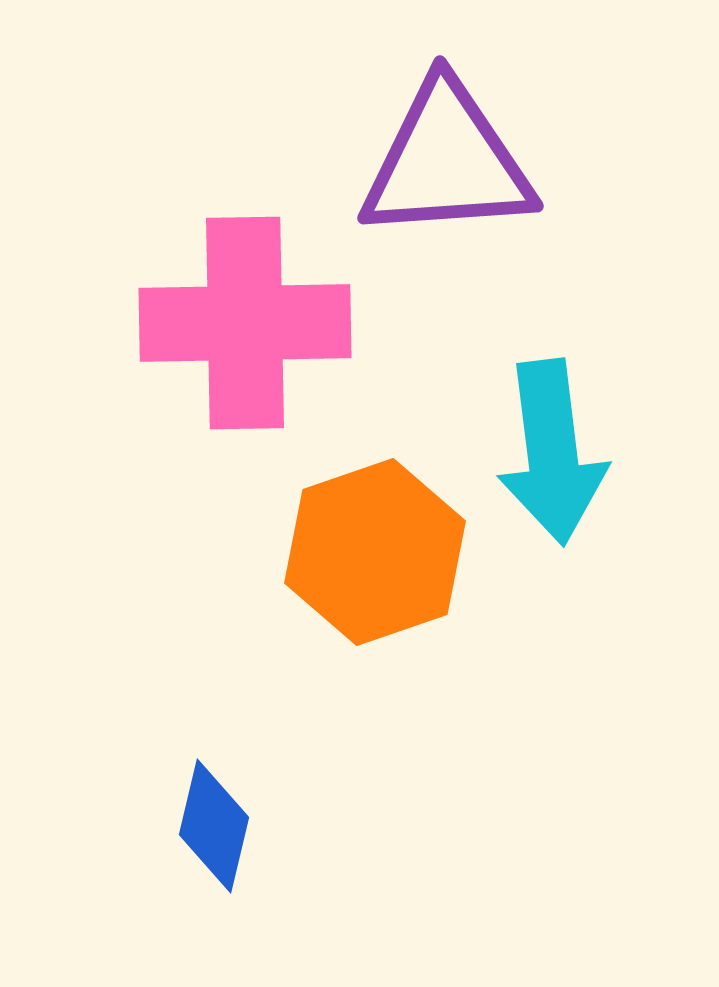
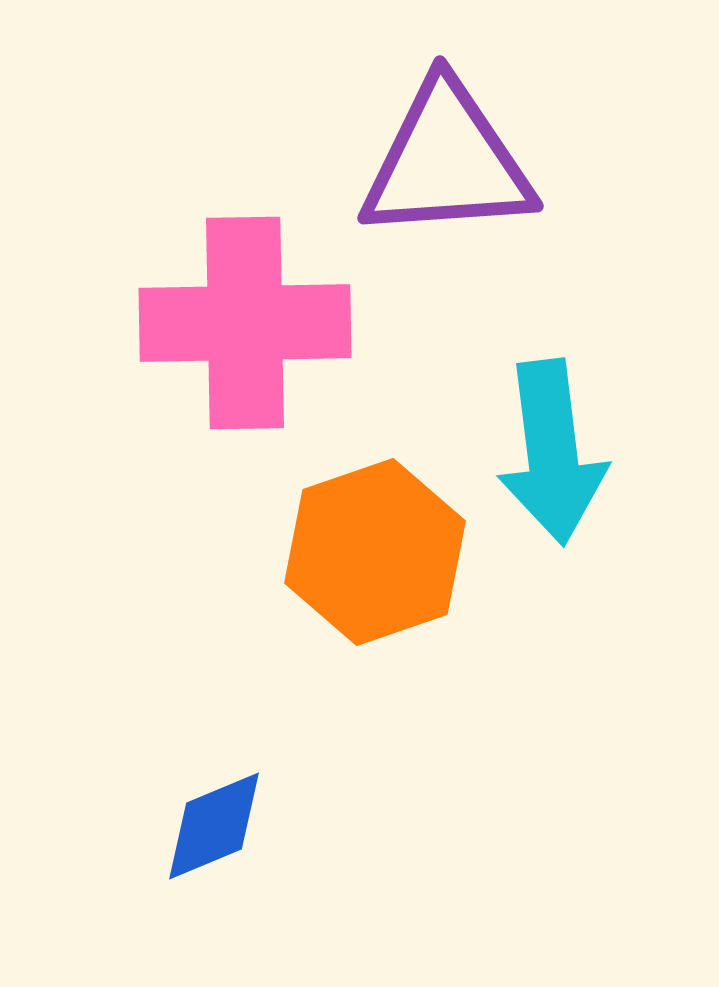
blue diamond: rotated 54 degrees clockwise
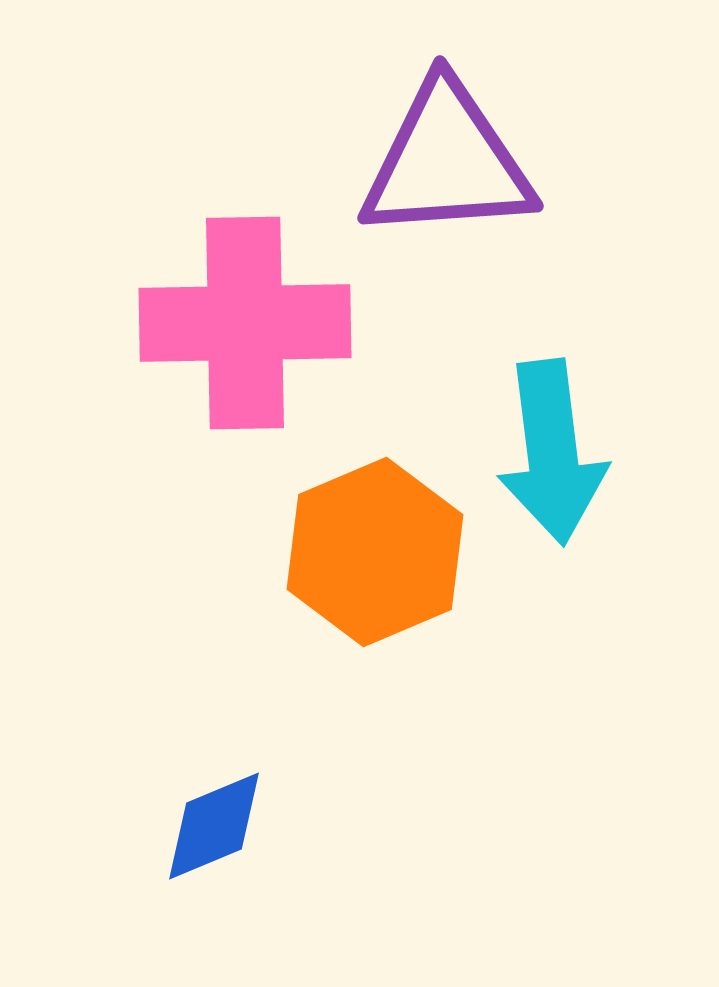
orange hexagon: rotated 4 degrees counterclockwise
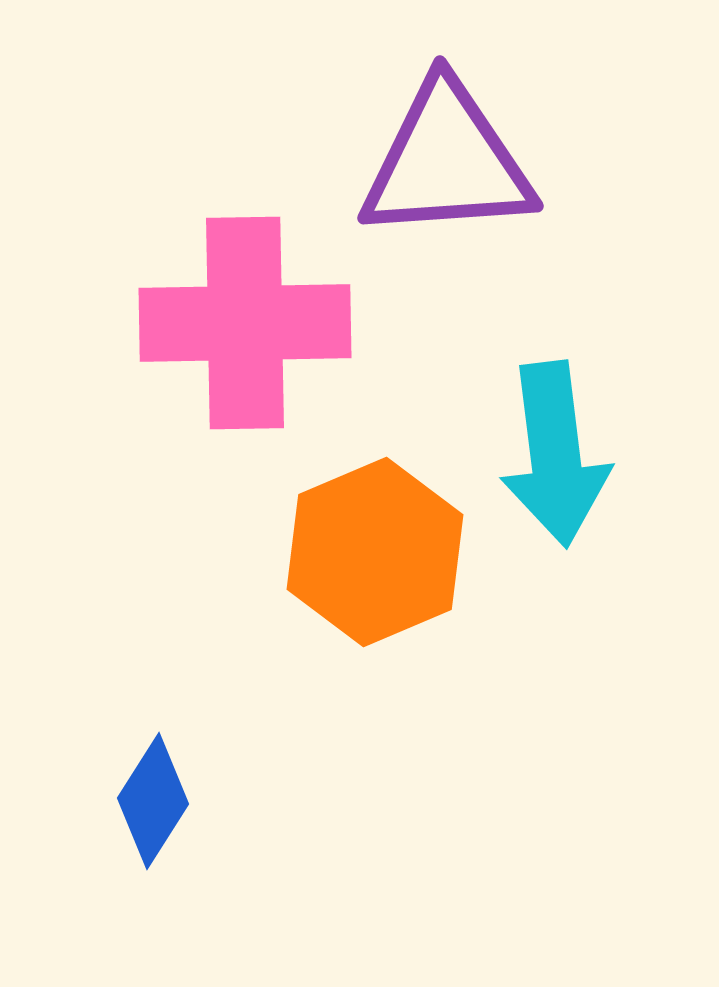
cyan arrow: moved 3 px right, 2 px down
blue diamond: moved 61 px left, 25 px up; rotated 35 degrees counterclockwise
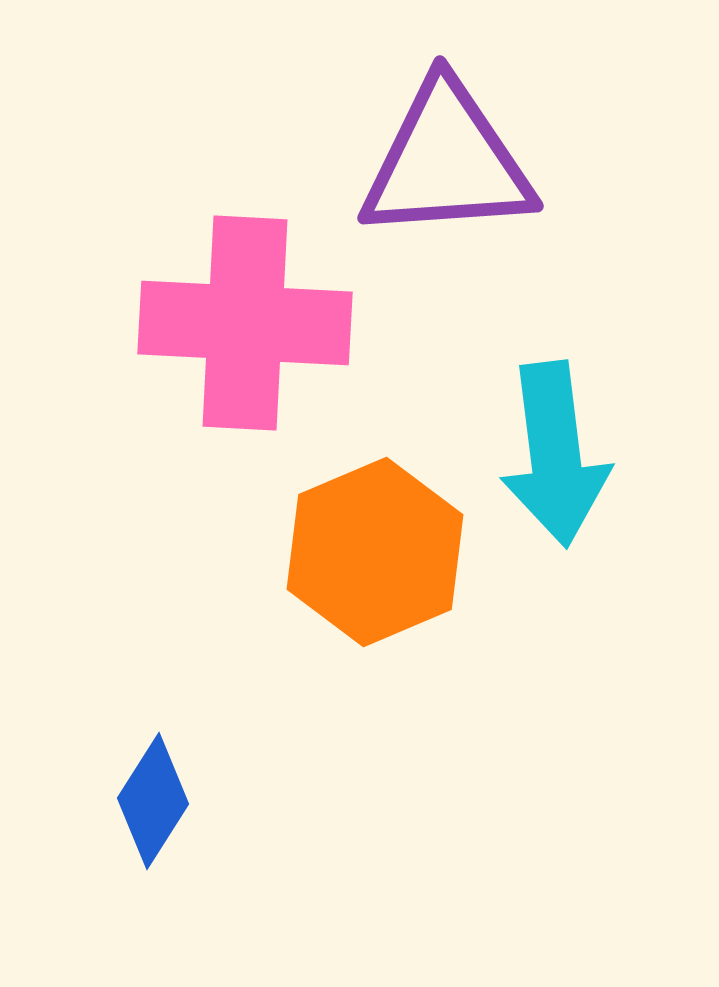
pink cross: rotated 4 degrees clockwise
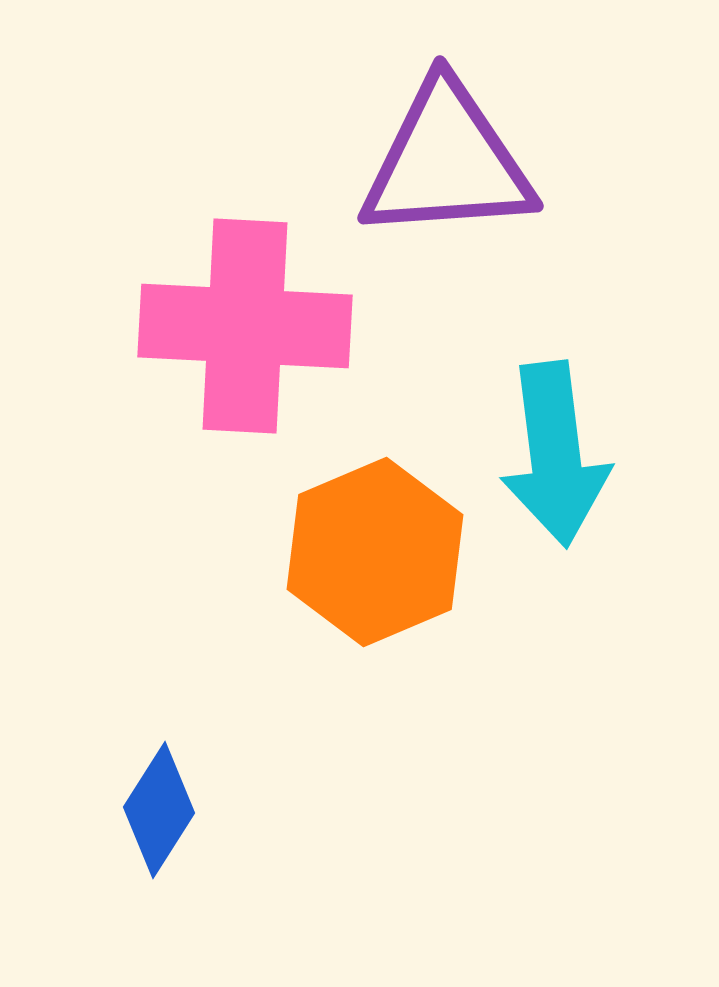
pink cross: moved 3 px down
blue diamond: moved 6 px right, 9 px down
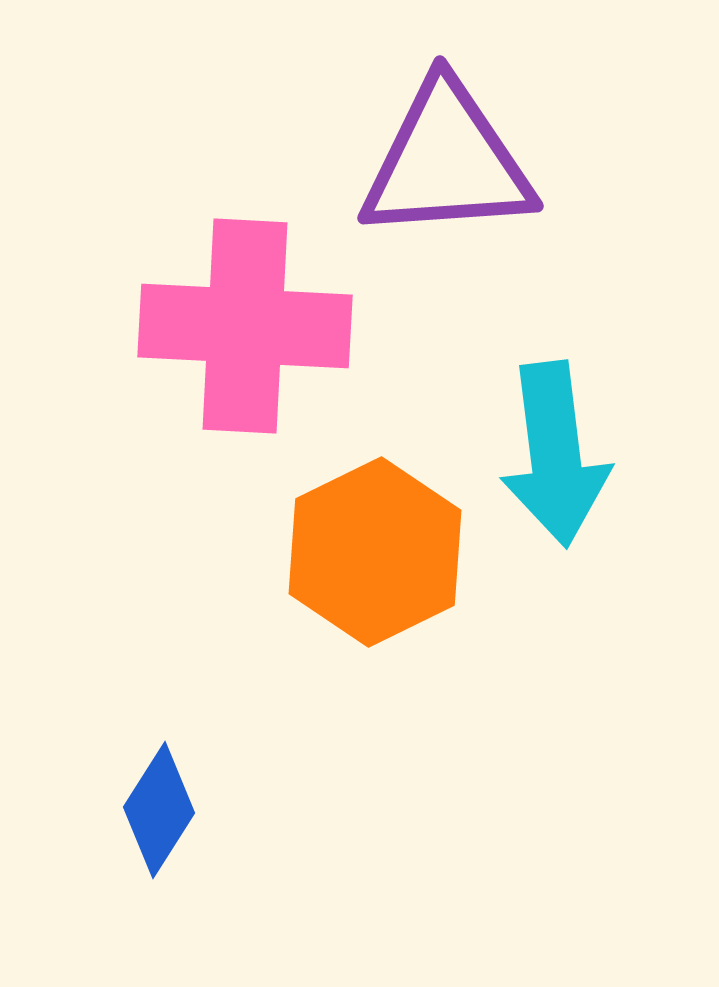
orange hexagon: rotated 3 degrees counterclockwise
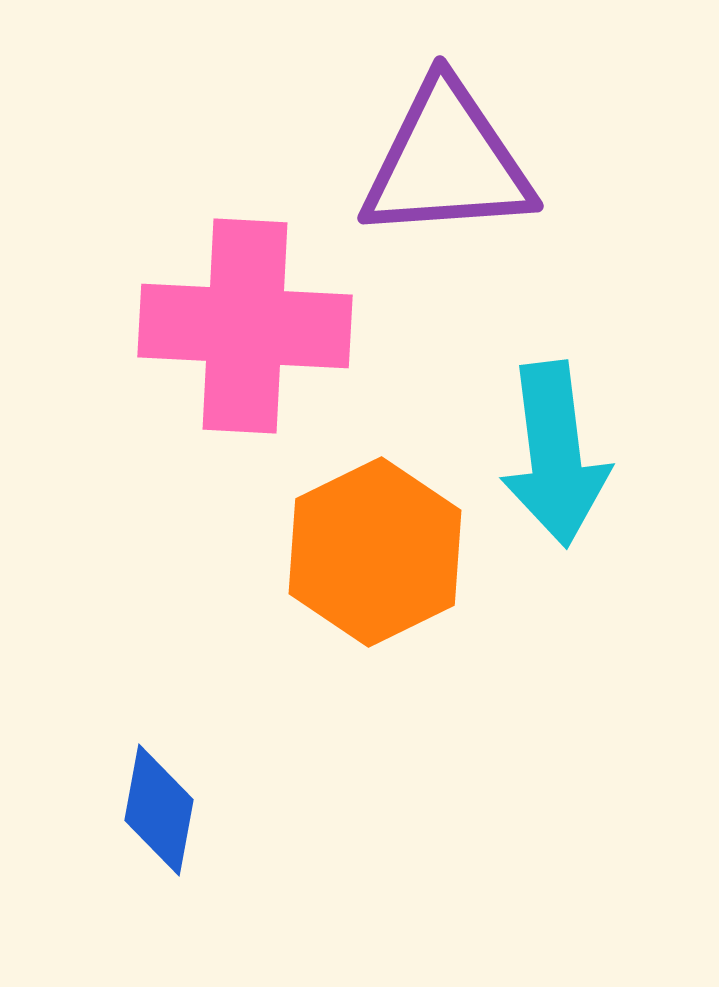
blue diamond: rotated 22 degrees counterclockwise
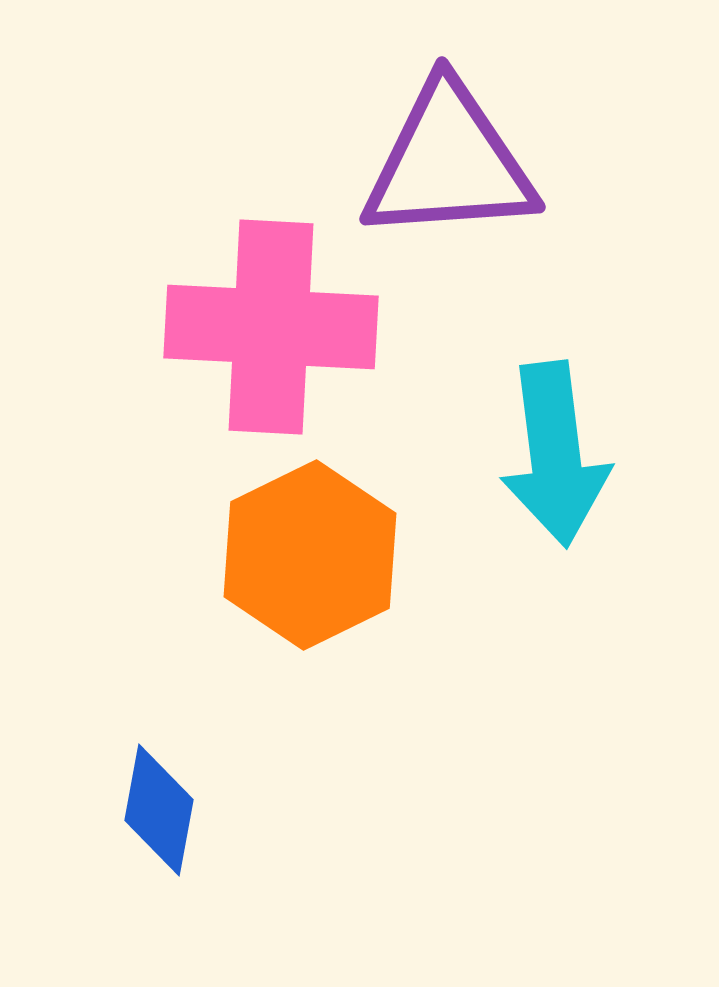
purple triangle: moved 2 px right, 1 px down
pink cross: moved 26 px right, 1 px down
orange hexagon: moved 65 px left, 3 px down
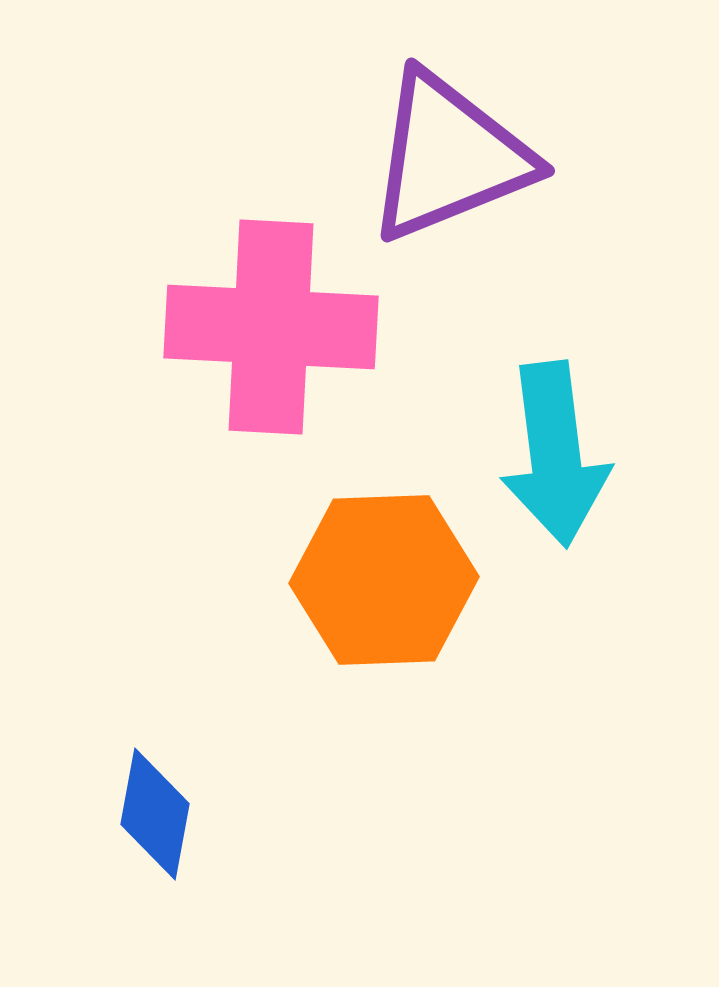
purple triangle: moved 6 px up; rotated 18 degrees counterclockwise
orange hexagon: moved 74 px right, 25 px down; rotated 24 degrees clockwise
blue diamond: moved 4 px left, 4 px down
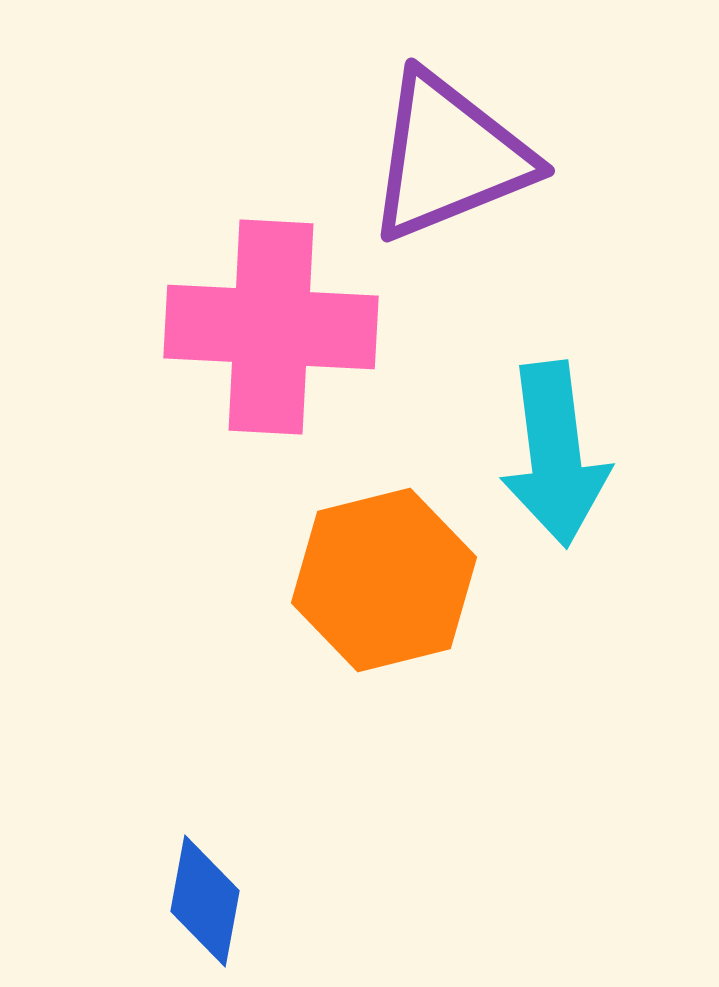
orange hexagon: rotated 12 degrees counterclockwise
blue diamond: moved 50 px right, 87 px down
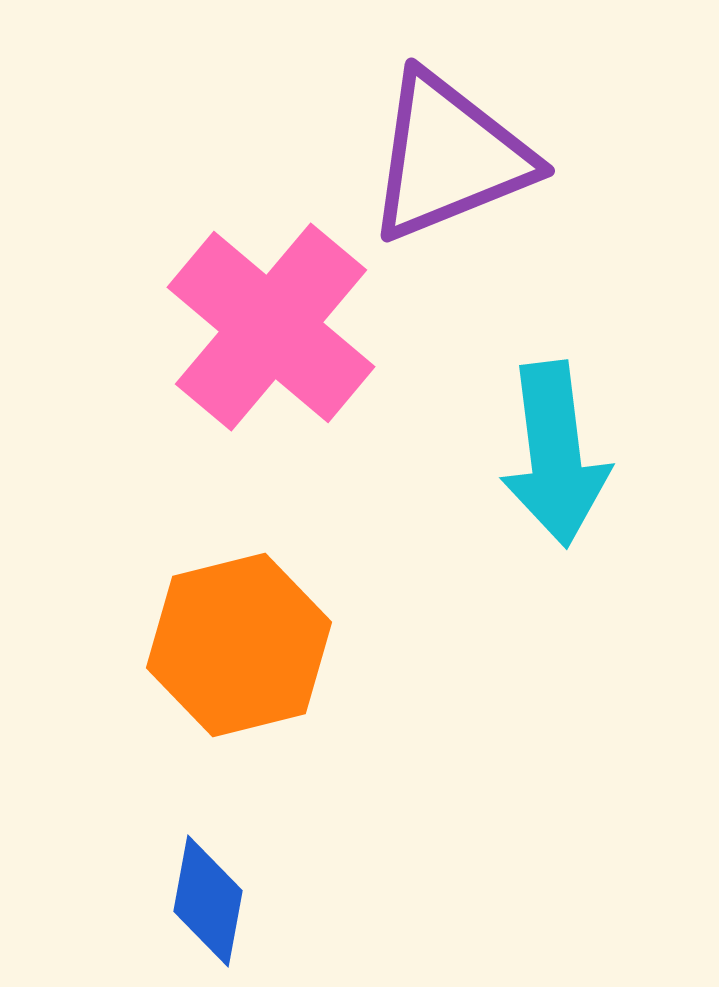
pink cross: rotated 37 degrees clockwise
orange hexagon: moved 145 px left, 65 px down
blue diamond: moved 3 px right
